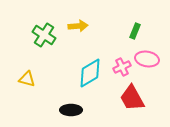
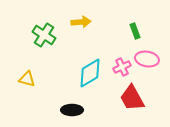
yellow arrow: moved 3 px right, 4 px up
green rectangle: rotated 42 degrees counterclockwise
black ellipse: moved 1 px right
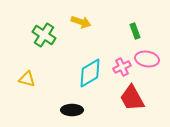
yellow arrow: rotated 24 degrees clockwise
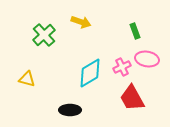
green cross: rotated 15 degrees clockwise
black ellipse: moved 2 px left
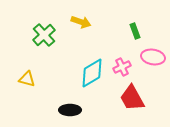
pink ellipse: moved 6 px right, 2 px up
cyan diamond: moved 2 px right
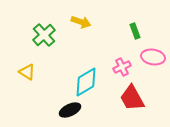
cyan diamond: moved 6 px left, 9 px down
yellow triangle: moved 7 px up; rotated 18 degrees clockwise
black ellipse: rotated 25 degrees counterclockwise
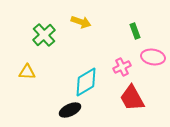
yellow triangle: rotated 30 degrees counterclockwise
